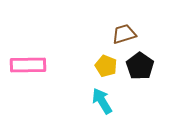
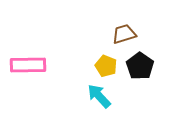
cyan arrow: moved 3 px left, 5 px up; rotated 12 degrees counterclockwise
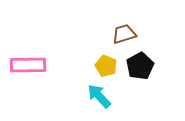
black pentagon: rotated 8 degrees clockwise
